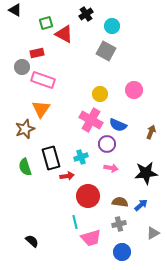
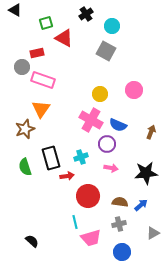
red triangle: moved 4 px down
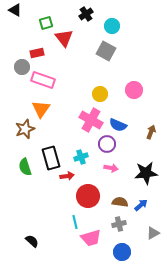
red triangle: rotated 24 degrees clockwise
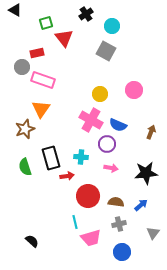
cyan cross: rotated 24 degrees clockwise
brown semicircle: moved 4 px left
gray triangle: rotated 24 degrees counterclockwise
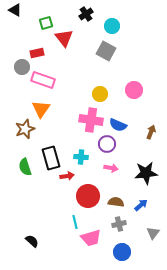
pink cross: rotated 20 degrees counterclockwise
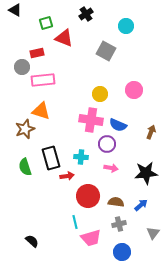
cyan circle: moved 14 px right
red triangle: rotated 30 degrees counterclockwise
pink rectangle: rotated 25 degrees counterclockwise
orange triangle: moved 2 px down; rotated 48 degrees counterclockwise
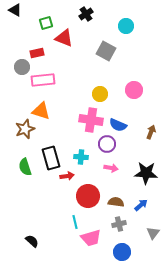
black star: rotated 10 degrees clockwise
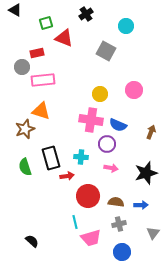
black star: rotated 20 degrees counterclockwise
blue arrow: rotated 40 degrees clockwise
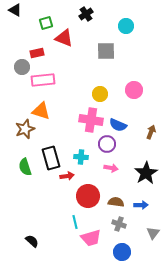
gray square: rotated 30 degrees counterclockwise
black star: rotated 15 degrees counterclockwise
gray cross: rotated 32 degrees clockwise
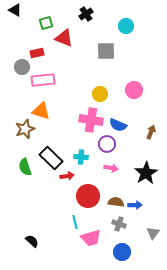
black rectangle: rotated 30 degrees counterclockwise
blue arrow: moved 6 px left
